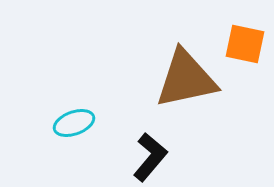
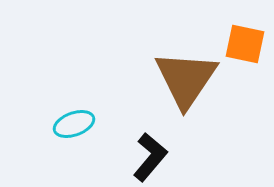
brown triangle: rotated 44 degrees counterclockwise
cyan ellipse: moved 1 px down
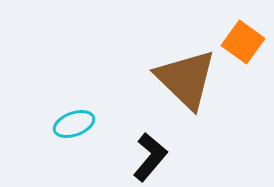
orange square: moved 2 px left, 2 px up; rotated 24 degrees clockwise
brown triangle: rotated 20 degrees counterclockwise
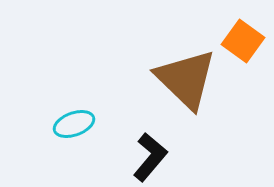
orange square: moved 1 px up
